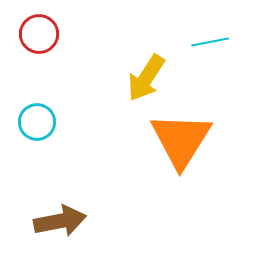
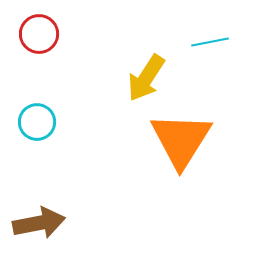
brown arrow: moved 21 px left, 2 px down
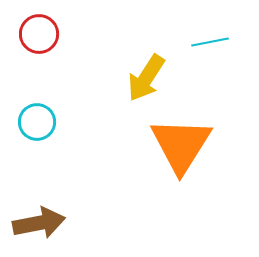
orange triangle: moved 5 px down
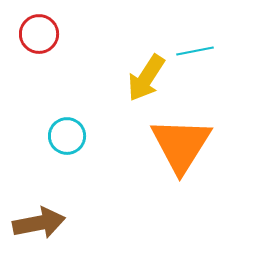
cyan line: moved 15 px left, 9 px down
cyan circle: moved 30 px right, 14 px down
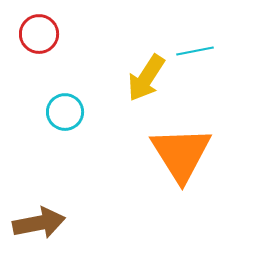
cyan circle: moved 2 px left, 24 px up
orange triangle: moved 9 px down; rotated 4 degrees counterclockwise
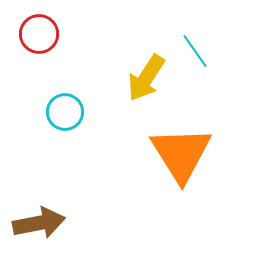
cyan line: rotated 66 degrees clockwise
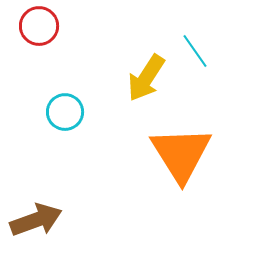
red circle: moved 8 px up
brown arrow: moved 3 px left, 3 px up; rotated 9 degrees counterclockwise
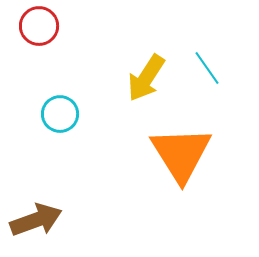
cyan line: moved 12 px right, 17 px down
cyan circle: moved 5 px left, 2 px down
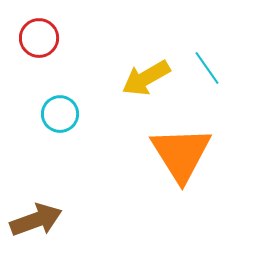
red circle: moved 12 px down
yellow arrow: rotated 27 degrees clockwise
